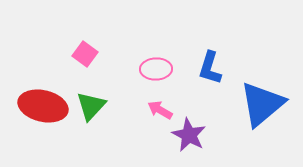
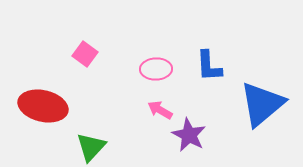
blue L-shape: moved 1 px left, 2 px up; rotated 20 degrees counterclockwise
green triangle: moved 41 px down
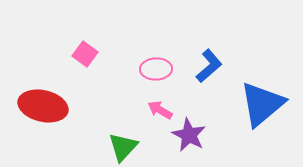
blue L-shape: rotated 128 degrees counterclockwise
green triangle: moved 32 px right
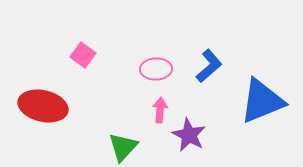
pink square: moved 2 px left, 1 px down
blue triangle: moved 3 px up; rotated 18 degrees clockwise
pink arrow: rotated 65 degrees clockwise
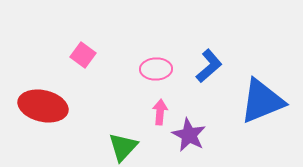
pink arrow: moved 2 px down
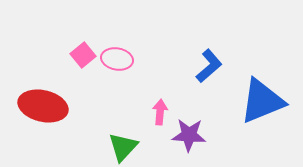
pink square: rotated 15 degrees clockwise
pink ellipse: moved 39 px left, 10 px up; rotated 12 degrees clockwise
purple star: rotated 24 degrees counterclockwise
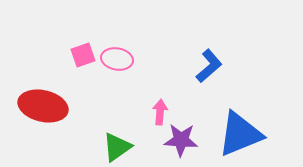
pink square: rotated 20 degrees clockwise
blue triangle: moved 22 px left, 33 px down
purple star: moved 8 px left, 5 px down
green triangle: moved 6 px left; rotated 12 degrees clockwise
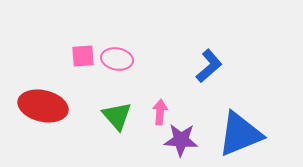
pink square: moved 1 px down; rotated 15 degrees clockwise
green triangle: moved 31 px up; rotated 36 degrees counterclockwise
